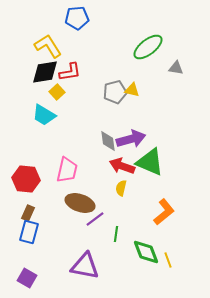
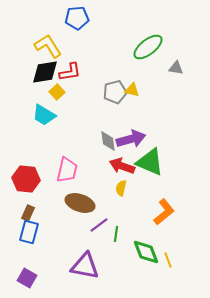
purple line: moved 4 px right, 6 px down
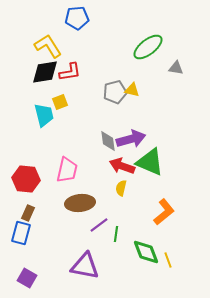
yellow square: moved 3 px right, 10 px down; rotated 21 degrees clockwise
cyan trapezoid: rotated 135 degrees counterclockwise
brown ellipse: rotated 24 degrees counterclockwise
blue rectangle: moved 8 px left, 1 px down
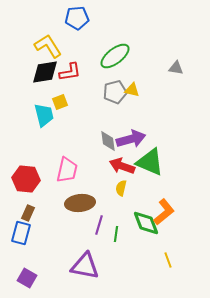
green ellipse: moved 33 px left, 9 px down
purple line: rotated 36 degrees counterclockwise
green diamond: moved 29 px up
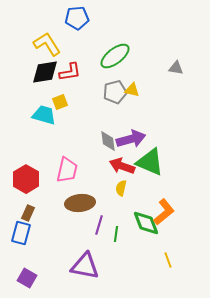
yellow L-shape: moved 1 px left, 2 px up
cyan trapezoid: rotated 60 degrees counterclockwise
red hexagon: rotated 24 degrees clockwise
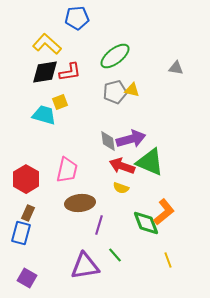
yellow L-shape: rotated 16 degrees counterclockwise
yellow semicircle: rotated 84 degrees counterclockwise
green line: moved 1 px left, 21 px down; rotated 49 degrees counterclockwise
purple triangle: rotated 20 degrees counterclockwise
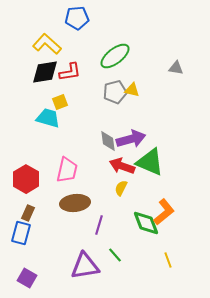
cyan trapezoid: moved 4 px right, 3 px down
yellow semicircle: rotated 98 degrees clockwise
brown ellipse: moved 5 px left
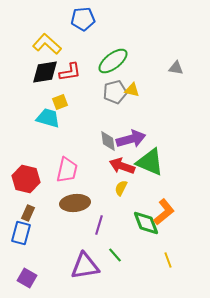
blue pentagon: moved 6 px right, 1 px down
green ellipse: moved 2 px left, 5 px down
red hexagon: rotated 16 degrees counterclockwise
